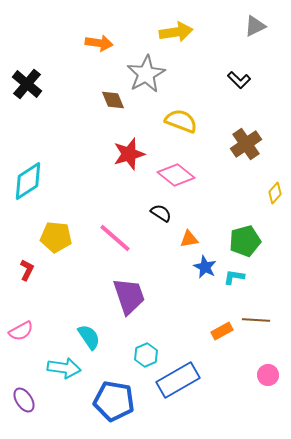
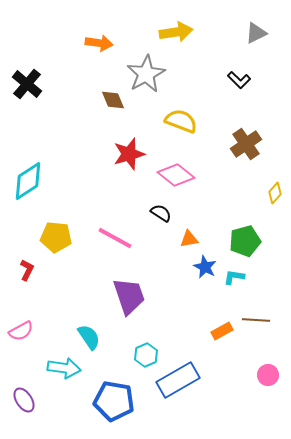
gray triangle: moved 1 px right, 7 px down
pink line: rotated 12 degrees counterclockwise
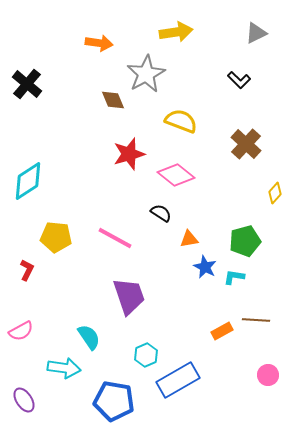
brown cross: rotated 12 degrees counterclockwise
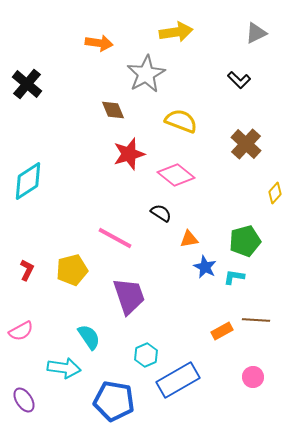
brown diamond: moved 10 px down
yellow pentagon: moved 16 px right, 33 px down; rotated 20 degrees counterclockwise
pink circle: moved 15 px left, 2 px down
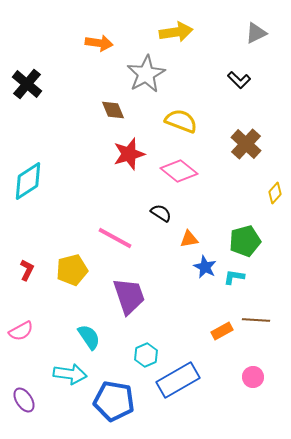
pink diamond: moved 3 px right, 4 px up
cyan arrow: moved 6 px right, 6 px down
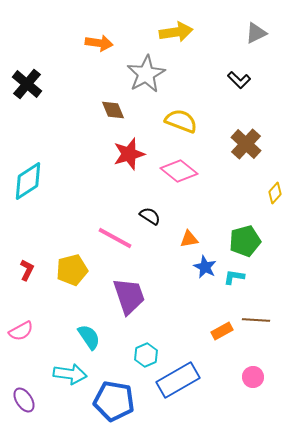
black semicircle: moved 11 px left, 3 px down
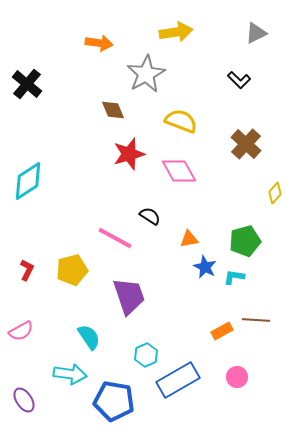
pink diamond: rotated 21 degrees clockwise
pink circle: moved 16 px left
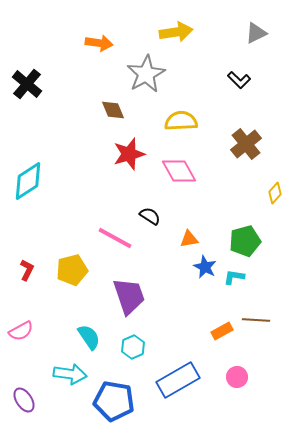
yellow semicircle: rotated 24 degrees counterclockwise
brown cross: rotated 8 degrees clockwise
cyan hexagon: moved 13 px left, 8 px up
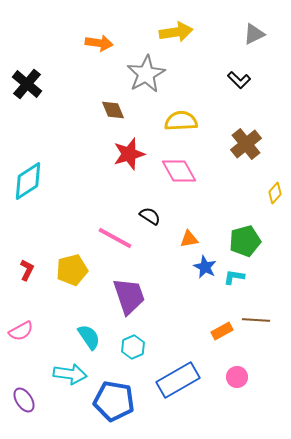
gray triangle: moved 2 px left, 1 px down
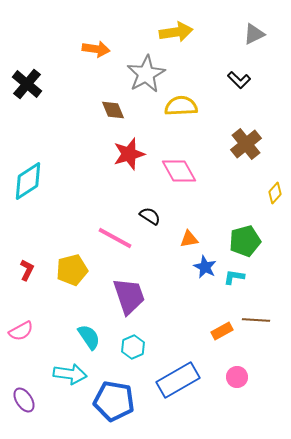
orange arrow: moved 3 px left, 6 px down
yellow semicircle: moved 15 px up
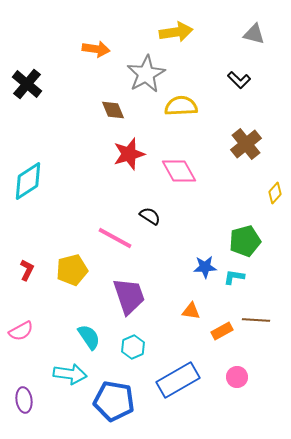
gray triangle: rotated 40 degrees clockwise
orange triangle: moved 2 px right, 72 px down; rotated 18 degrees clockwise
blue star: rotated 30 degrees counterclockwise
purple ellipse: rotated 25 degrees clockwise
